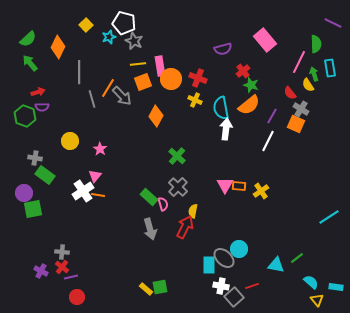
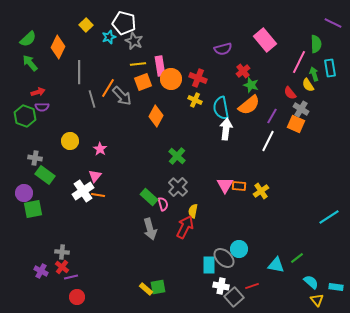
green square at (160, 287): moved 2 px left
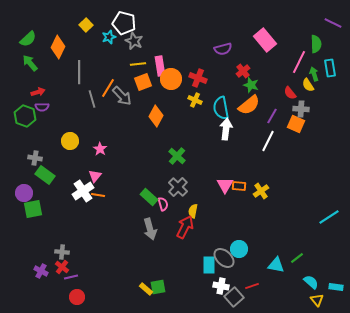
gray cross at (301, 109): rotated 28 degrees counterclockwise
